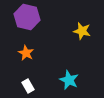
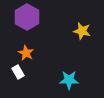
purple hexagon: rotated 15 degrees clockwise
cyan star: rotated 24 degrees counterclockwise
white rectangle: moved 10 px left, 14 px up
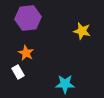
purple hexagon: moved 1 px right, 1 px down; rotated 25 degrees clockwise
cyan star: moved 4 px left, 4 px down
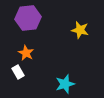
yellow star: moved 2 px left, 1 px up
cyan star: rotated 18 degrees counterclockwise
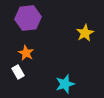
yellow star: moved 5 px right, 3 px down; rotated 30 degrees clockwise
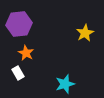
purple hexagon: moved 9 px left, 6 px down
white rectangle: moved 1 px down
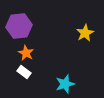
purple hexagon: moved 2 px down
white rectangle: moved 6 px right, 1 px up; rotated 24 degrees counterclockwise
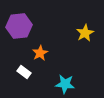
orange star: moved 14 px right; rotated 14 degrees clockwise
cyan star: rotated 24 degrees clockwise
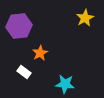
yellow star: moved 15 px up
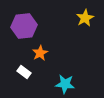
purple hexagon: moved 5 px right
